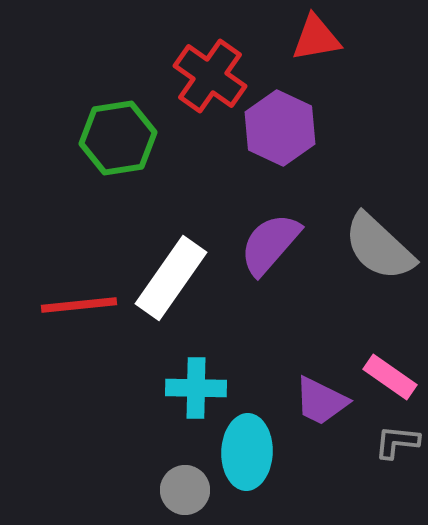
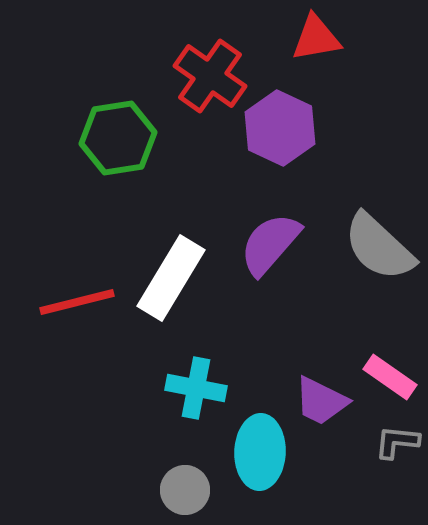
white rectangle: rotated 4 degrees counterclockwise
red line: moved 2 px left, 3 px up; rotated 8 degrees counterclockwise
cyan cross: rotated 10 degrees clockwise
cyan ellipse: moved 13 px right
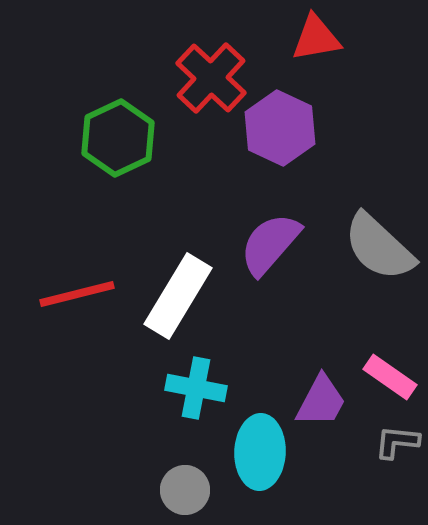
red cross: moved 1 px right, 2 px down; rotated 8 degrees clockwise
green hexagon: rotated 16 degrees counterclockwise
white rectangle: moved 7 px right, 18 px down
red line: moved 8 px up
purple trapezoid: rotated 88 degrees counterclockwise
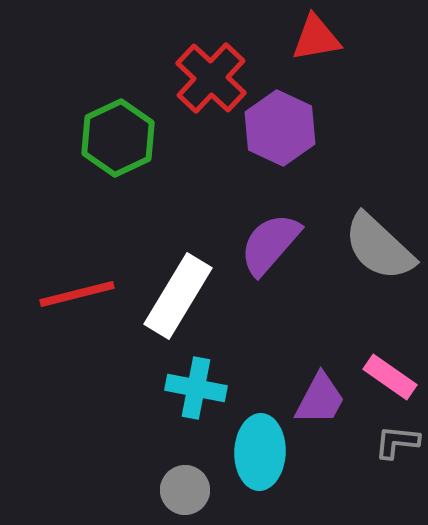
purple trapezoid: moved 1 px left, 2 px up
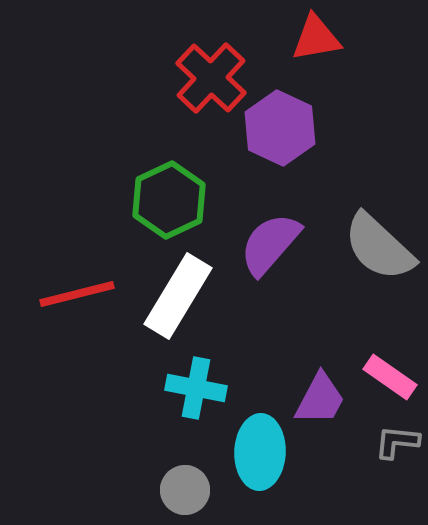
green hexagon: moved 51 px right, 62 px down
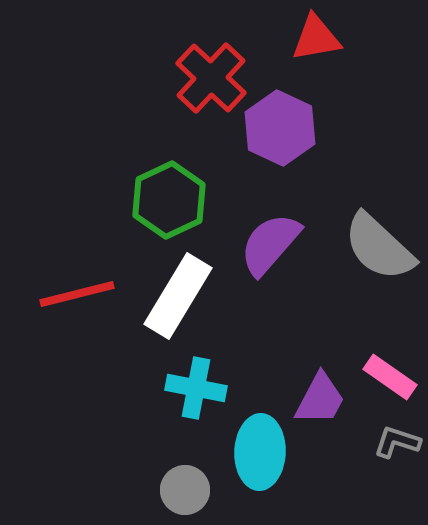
gray L-shape: rotated 12 degrees clockwise
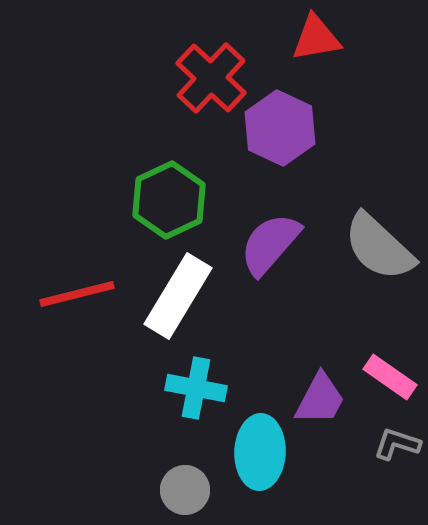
gray L-shape: moved 2 px down
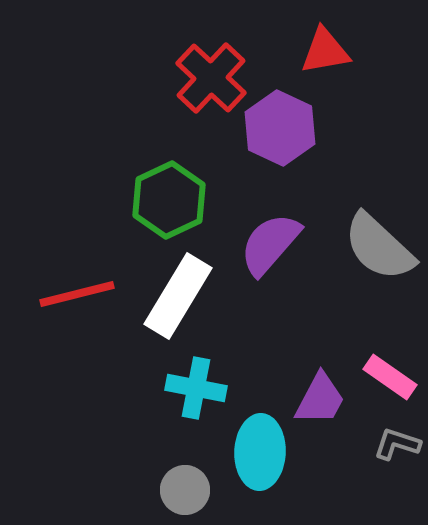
red triangle: moved 9 px right, 13 px down
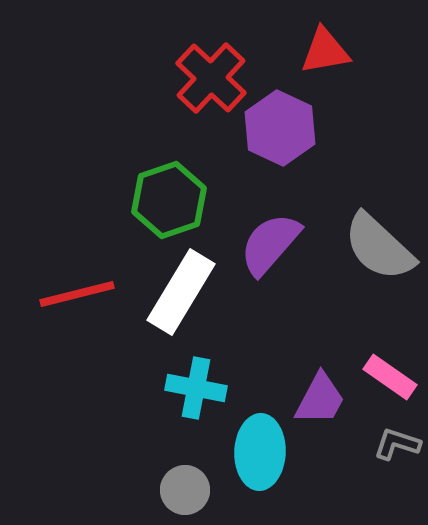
green hexagon: rotated 6 degrees clockwise
white rectangle: moved 3 px right, 4 px up
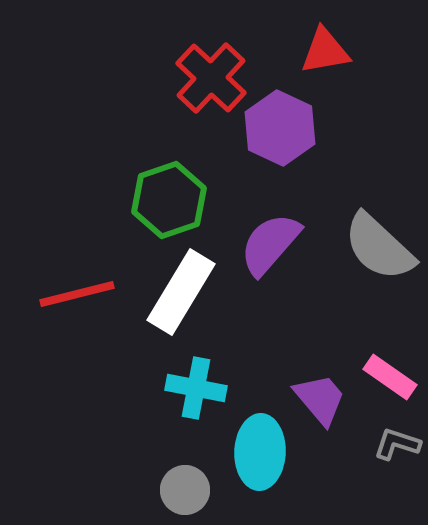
purple trapezoid: rotated 68 degrees counterclockwise
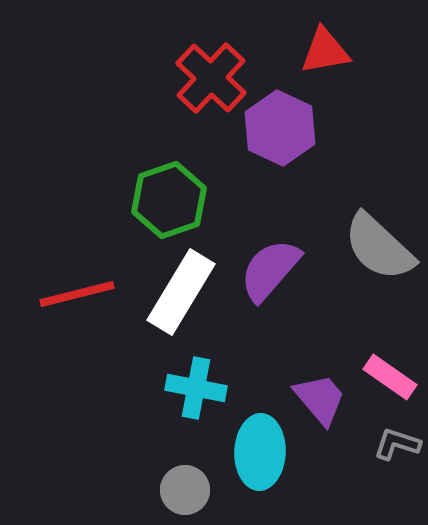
purple semicircle: moved 26 px down
